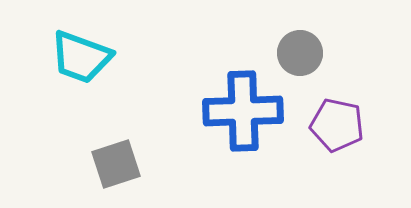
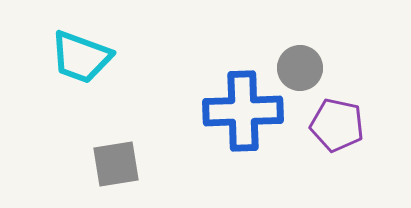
gray circle: moved 15 px down
gray square: rotated 9 degrees clockwise
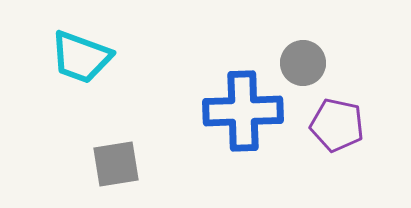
gray circle: moved 3 px right, 5 px up
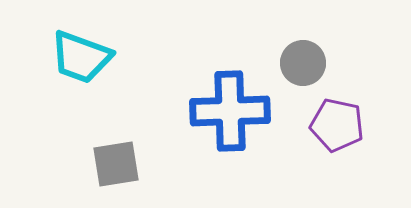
blue cross: moved 13 px left
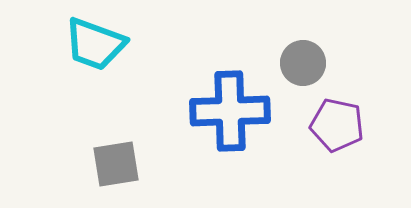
cyan trapezoid: moved 14 px right, 13 px up
